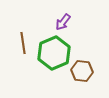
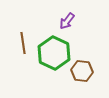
purple arrow: moved 4 px right, 1 px up
green hexagon: rotated 12 degrees counterclockwise
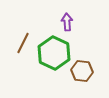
purple arrow: moved 1 px down; rotated 138 degrees clockwise
brown line: rotated 35 degrees clockwise
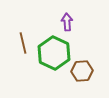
brown line: rotated 40 degrees counterclockwise
brown hexagon: rotated 10 degrees counterclockwise
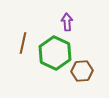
brown line: rotated 25 degrees clockwise
green hexagon: moved 1 px right
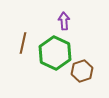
purple arrow: moved 3 px left, 1 px up
brown hexagon: rotated 15 degrees counterclockwise
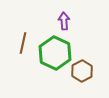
brown hexagon: rotated 10 degrees counterclockwise
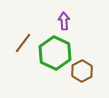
brown line: rotated 25 degrees clockwise
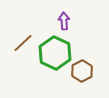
brown line: rotated 10 degrees clockwise
